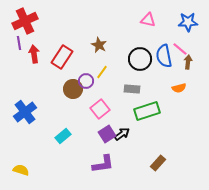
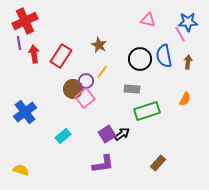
pink line: moved 15 px up; rotated 21 degrees clockwise
red rectangle: moved 1 px left, 1 px up
orange semicircle: moved 6 px right, 11 px down; rotated 48 degrees counterclockwise
pink square: moved 15 px left, 11 px up
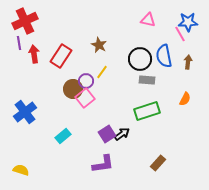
gray rectangle: moved 15 px right, 9 px up
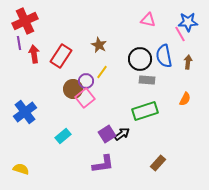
green rectangle: moved 2 px left
yellow semicircle: moved 1 px up
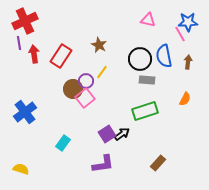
cyan rectangle: moved 7 px down; rotated 14 degrees counterclockwise
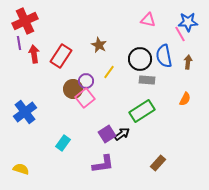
yellow line: moved 7 px right
green rectangle: moved 3 px left; rotated 15 degrees counterclockwise
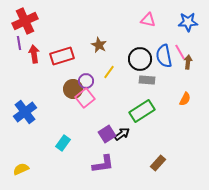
pink line: moved 18 px down
red rectangle: moved 1 px right; rotated 40 degrees clockwise
yellow semicircle: rotated 42 degrees counterclockwise
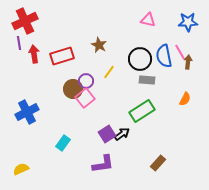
blue cross: moved 2 px right; rotated 10 degrees clockwise
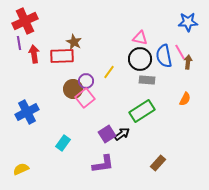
pink triangle: moved 8 px left, 18 px down
brown star: moved 25 px left, 3 px up
red rectangle: rotated 15 degrees clockwise
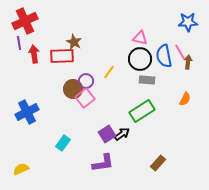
purple L-shape: moved 1 px up
